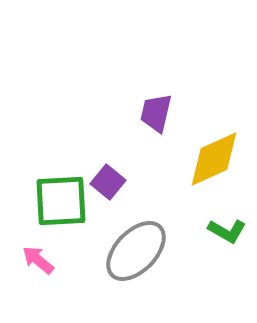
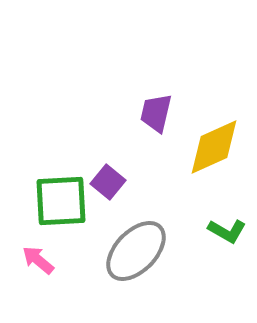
yellow diamond: moved 12 px up
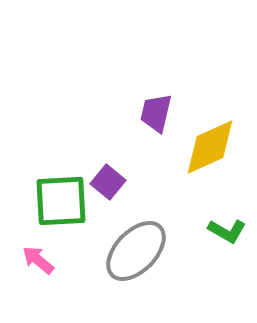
yellow diamond: moved 4 px left
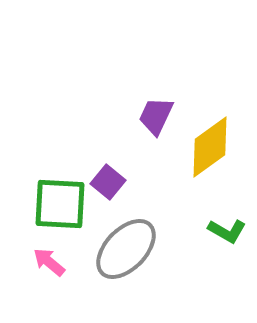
purple trapezoid: moved 3 px down; rotated 12 degrees clockwise
yellow diamond: rotated 12 degrees counterclockwise
green square: moved 1 px left, 3 px down; rotated 6 degrees clockwise
gray ellipse: moved 10 px left, 2 px up
pink arrow: moved 11 px right, 2 px down
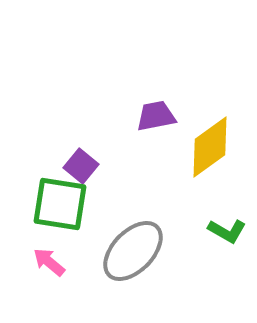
purple trapezoid: rotated 54 degrees clockwise
purple square: moved 27 px left, 16 px up
green square: rotated 6 degrees clockwise
gray ellipse: moved 7 px right, 2 px down
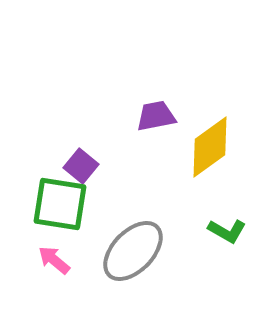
pink arrow: moved 5 px right, 2 px up
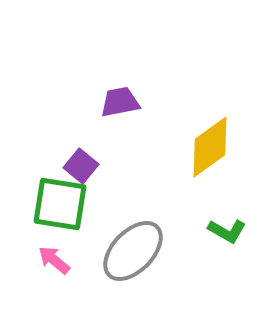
purple trapezoid: moved 36 px left, 14 px up
